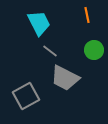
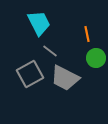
orange line: moved 19 px down
green circle: moved 2 px right, 8 px down
gray square: moved 4 px right, 22 px up
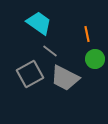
cyan trapezoid: rotated 28 degrees counterclockwise
green circle: moved 1 px left, 1 px down
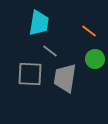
cyan trapezoid: rotated 64 degrees clockwise
orange line: moved 2 px right, 3 px up; rotated 42 degrees counterclockwise
gray square: rotated 32 degrees clockwise
gray trapezoid: rotated 72 degrees clockwise
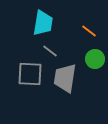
cyan trapezoid: moved 4 px right
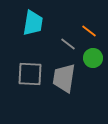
cyan trapezoid: moved 10 px left
gray line: moved 18 px right, 7 px up
green circle: moved 2 px left, 1 px up
gray trapezoid: moved 1 px left
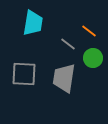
gray square: moved 6 px left
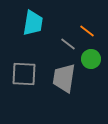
orange line: moved 2 px left
green circle: moved 2 px left, 1 px down
